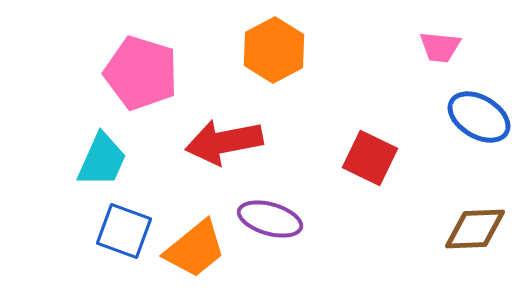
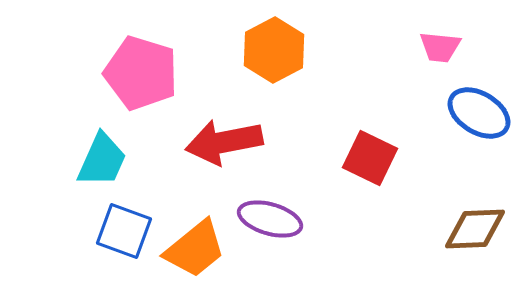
blue ellipse: moved 4 px up
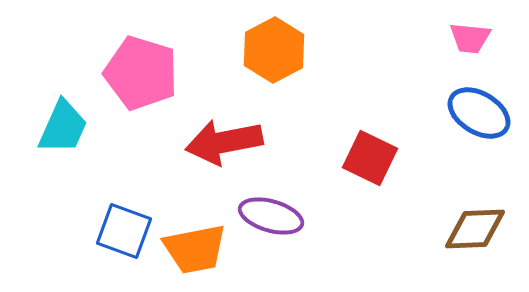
pink trapezoid: moved 30 px right, 9 px up
cyan trapezoid: moved 39 px left, 33 px up
purple ellipse: moved 1 px right, 3 px up
orange trapezoid: rotated 28 degrees clockwise
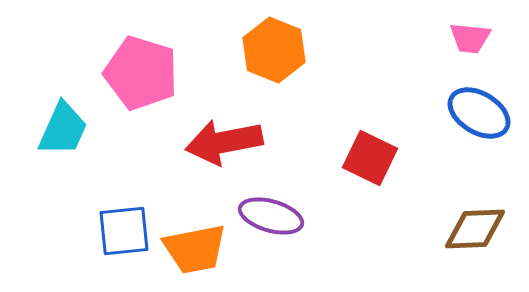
orange hexagon: rotated 10 degrees counterclockwise
cyan trapezoid: moved 2 px down
blue square: rotated 26 degrees counterclockwise
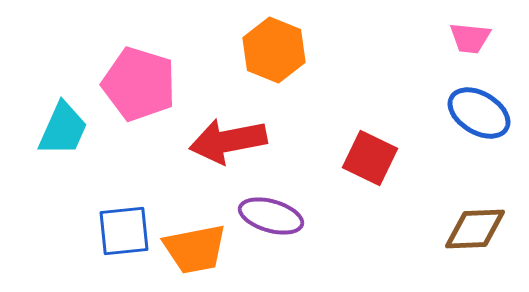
pink pentagon: moved 2 px left, 11 px down
red arrow: moved 4 px right, 1 px up
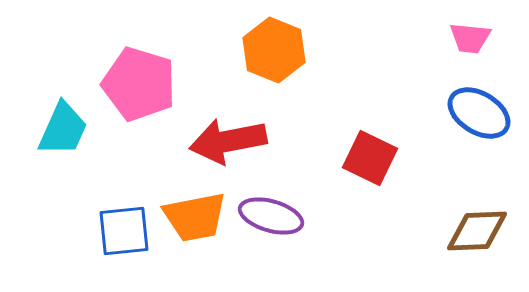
brown diamond: moved 2 px right, 2 px down
orange trapezoid: moved 32 px up
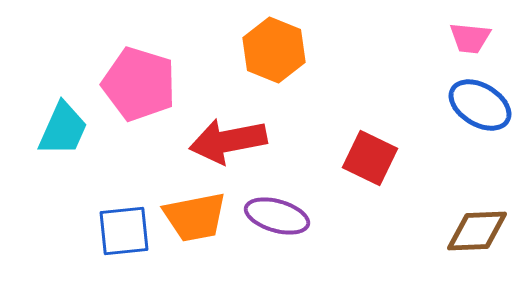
blue ellipse: moved 1 px right, 8 px up
purple ellipse: moved 6 px right
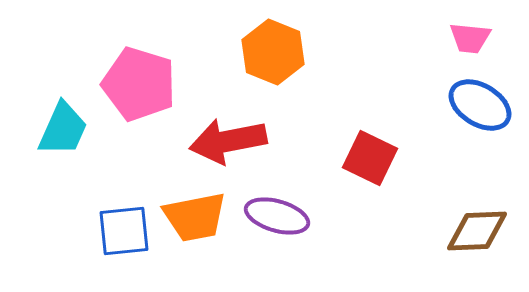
orange hexagon: moved 1 px left, 2 px down
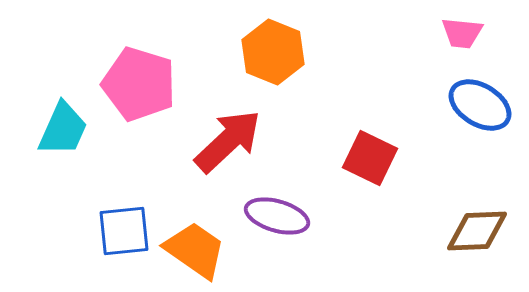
pink trapezoid: moved 8 px left, 5 px up
red arrow: rotated 148 degrees clockwise
orange trapezoid: moved 33 px down; rotated 134 degrees counterclockwise
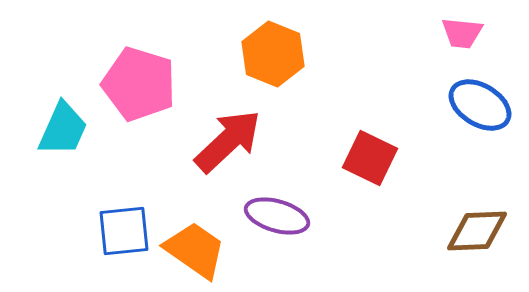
orange hexagon: moved 2 px down
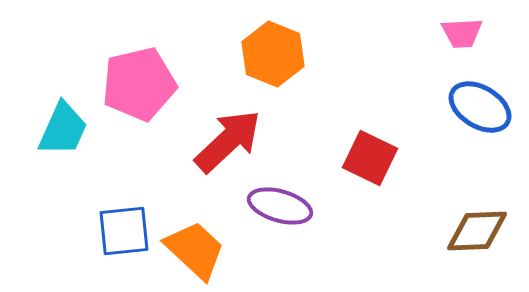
pink trapezoid: rotated 9 degrees counterclockwise
pink pentagon: rotated 30 degrees counterclockwise
blue ellipse: moved 2 px down
purple ellipse: moved 3 px right, 10 px up
orange trapezoid: rotated 8 degrees clockwise
